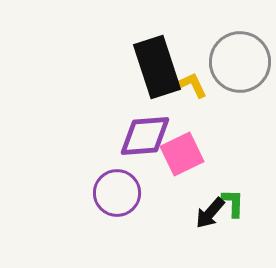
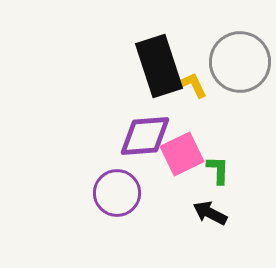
black rectangle: moved 2 px right, 1 px up
green L-shape: moved 15 px left, 33 px up
black arrow: rotated 76 degrees clockwise
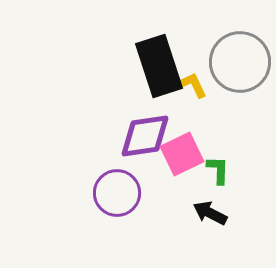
purple diamond: rotated 4 degrees counterclockwise
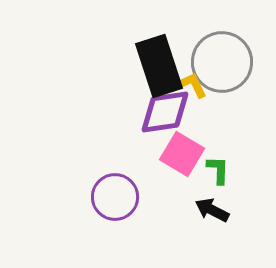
gray circle: moved 18 px left
purple diamond: moved 20 px right, 24 px up
pink square: rotated 33 degrees counterclockwise
purple circle: moved 2 px left, 4 px down
black arrow: moved 2 px right, 3 px up
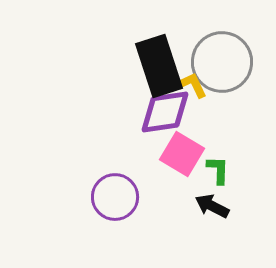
black arrow: moved 4 px up
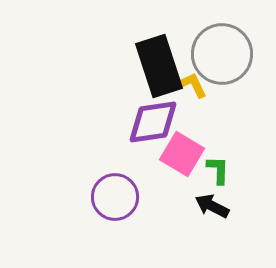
gray circle: moved 8 px up
purple diamond: moved 12 px left, 10 px down
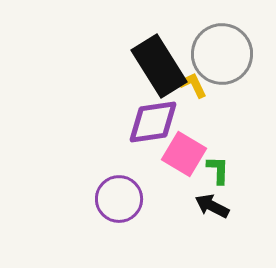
black rectangle: rotated 14 degrees counterclockwise
pink square: moved 2 px right
purple circle: moved 4 px right, 2 px down
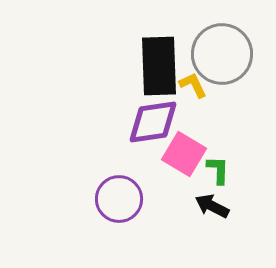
black rectangle: rotated 30 degrees clockwise
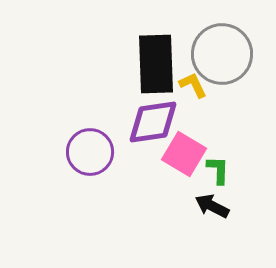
black rectangle: moved 3 px left, 2 px up
purple circle: moved 29 px left, 47 px up
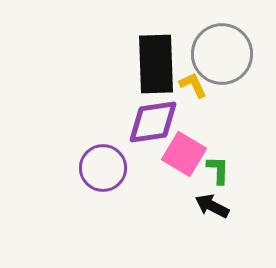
purple circle: moved 13 px right, 16 px down
